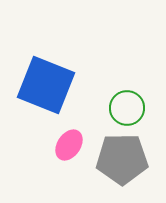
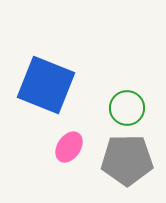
pink ellipse: moved 2 px down
gray pentagon: moved 5 px right, 1 px down
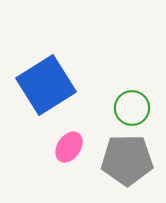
blue square: rotated 36 degrees clockwise
green circle: moved 5 px right
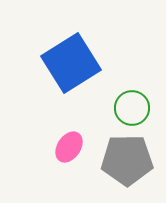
blue square: moved 25 px right, 22 px up
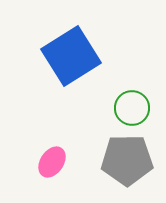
blue square: moved 7 px up
pink ellipse: moved 17 px left, 15 px down
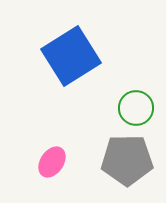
green circle: moved 4 px right
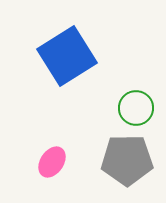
blue square: moved 4 px left
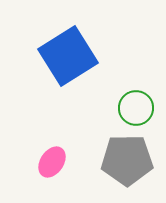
blue square: moved 1 px right
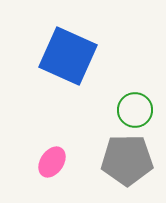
blue square: rotated 34 degrees counterclockwise
green circle: moved 1 px left, 2 px down
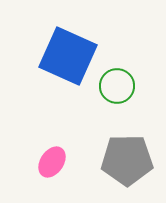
green circle: moved 18 px left, 24 px up
